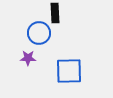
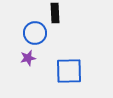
blue circle: moved 4 px left
purple star: rotated 14 degrees counterclockwise
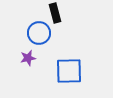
black rectangle: rotated 12 degrees counterclockwise
blue circle: moved 4 px right
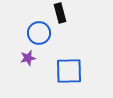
black rectangle: moved 5 px right
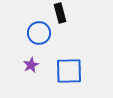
purple star: moved 3 px right, 7 px down; rotated 14 degrees counterclockwise
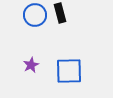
blue circle: moved 4 px left, 18 px up
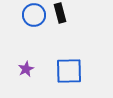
blue circle: moved 1 px left
purple star: moved 5 px left, 4 px down
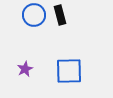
black rectangle: moved 2 px down
purple star: moved 1 px left
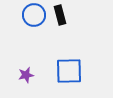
purple star: moved 1 px right, 6 px down; rotated 14 degrees clockwise
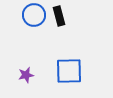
black rectangle: moved 1 px left, 1 px down
